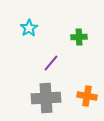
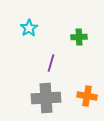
purple line: rotated 24 degrees counterclockwise
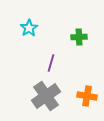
gray cross: moved 2 px up; rotated 32 degrees counterclockwise
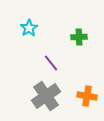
purple line: rotated 54 degrees counterclockwise
